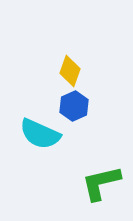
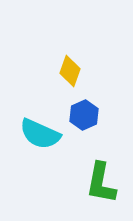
blue hexagon: moved 10 px right, 9 px down
green L-shape: rotated 66 degrees counterclockwise
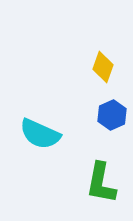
yellow diamond: moved 33 px right, 4 px up
blue hexagon: moved 28 px right
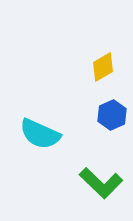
yellow diamond: rotated 40 degrees clockwise
green L-shape: rotated 57 degrees counterclockwise
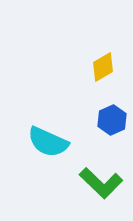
blue hexagon: moved 5 px down
cyan semicircle: moved 8 px right, 8 px down
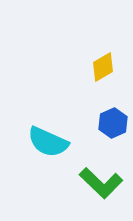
blue hexagon: moved 1 px right, 3 px down
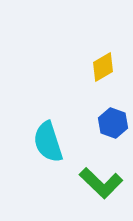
blue hexagon: rotated 16 degrees counterclockwise
cyan semicircle: rotated 48 degrees clockwise
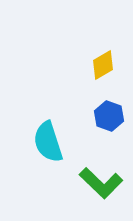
yellow diamond: moved 2 px up
blue hexagon: moved 4 px left, 7 px up
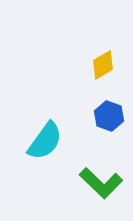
cyan semicircle: moved 3 px left, 1 px up; rotated 126 degrees counterclockwise
